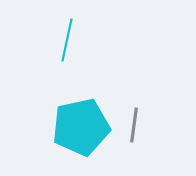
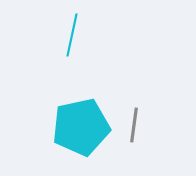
cyan line: moved 5 px right, 5 px up
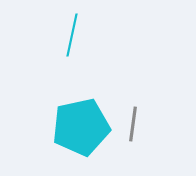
gray line: moved 1 px left, 1 px up
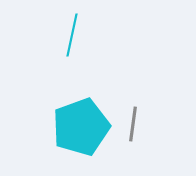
cyan pentagon: rotated 8 degrees counterclockwise
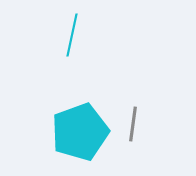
cyan pentagon: moved 1 px left, 5 px down
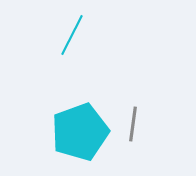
cyan line: rotated 15 degrees clockwise
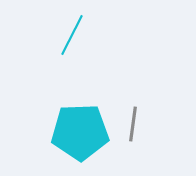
cyan pentagon: rotated 18 degrees clockwise
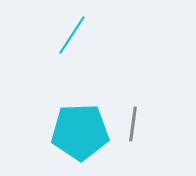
cyan line: rotated 6 degrees clockwise
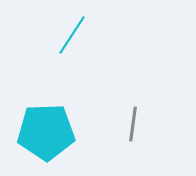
cyan pentagon: moved 34 px left
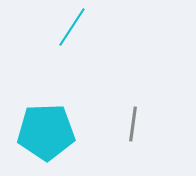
cyan line: moved 8 px up
